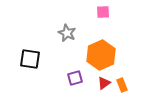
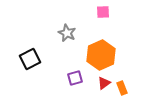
black square: rotated 35 degrees counterclockwise
orange rectangle: moved 3 px down
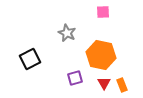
orange hexagon: rotated 24 degrees counterclockwise
red triangle: rotated 24 degrees counterclockwise
orange rectangle: moved 3 px up
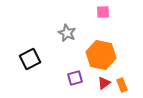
red triangle: rotated 24 degrees clockwise
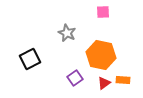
purple square: rotated 21 degrees counterclockwise
orange rectangle: moved 1 px right, 5 px up; rotated 64 degrees counterclockwise
